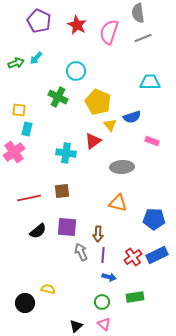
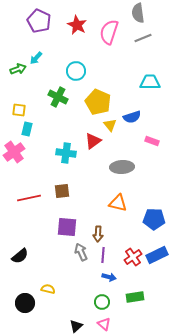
green arrow: moved 2 px right, 6 px down
black semicircle: moved 18 px left, 25 px down
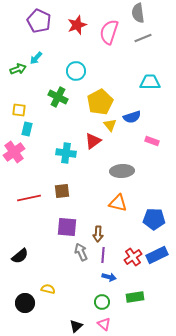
red star: rotated 24 degrees clockwise
yellow pentagon: moved 2 px right; rotated 20 degrees clockwise
gray ellipse: moved 4 px down
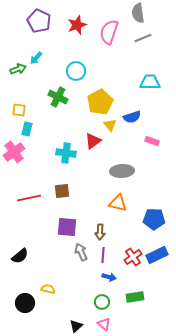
brown arrow: moved 2 px right, 2 px up
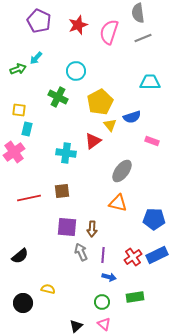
red star: moved 1 px right
gray ellipse: rotated 50 degrees counterclockwise
brown arrow: moved 8 px left, 3 px up
black circle: moved 2 px left
